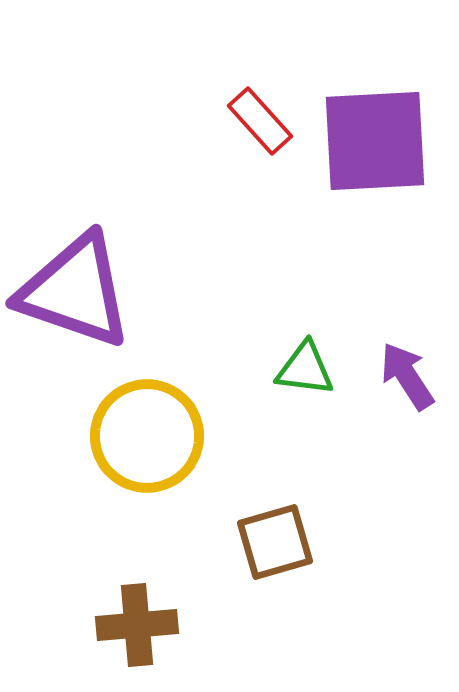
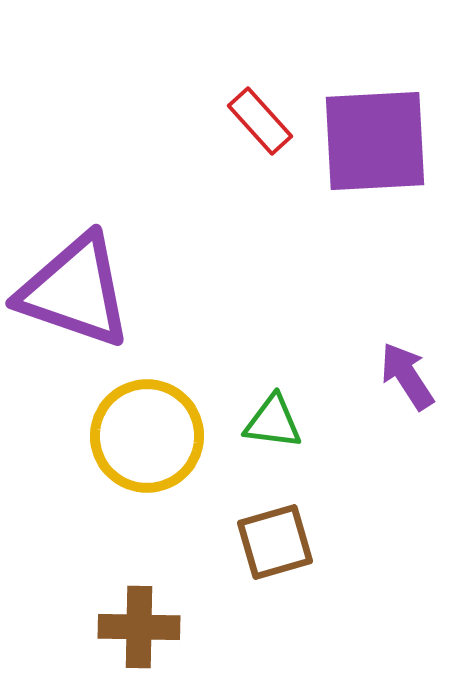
green triangle: moved 32 px left, 53 px down
brown cross: moved 2 px right, 2 px down; rotated 6 degrees clockwise
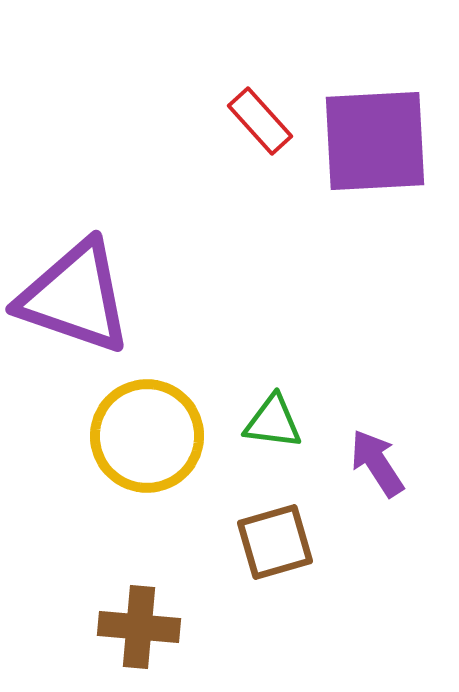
purple triangle: moved 6 px down
purple arrow: moved 30 px left, 87 px down
brown cross: rotated 4 degrees clockwise
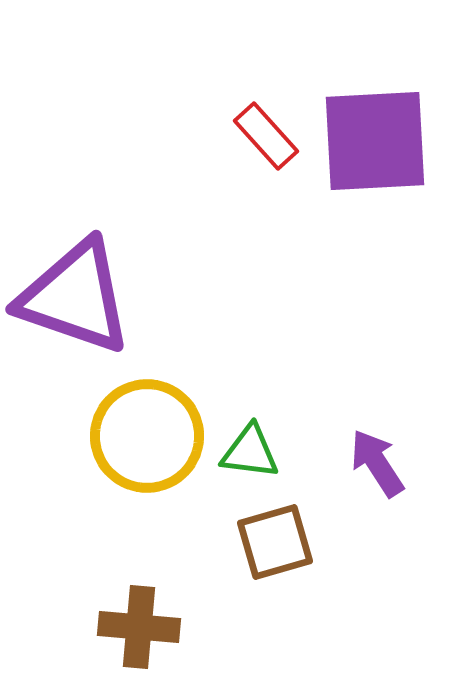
red rectangle: moved 6 px right, 15 px down
green triangle: moved 23 px left, 30 px down
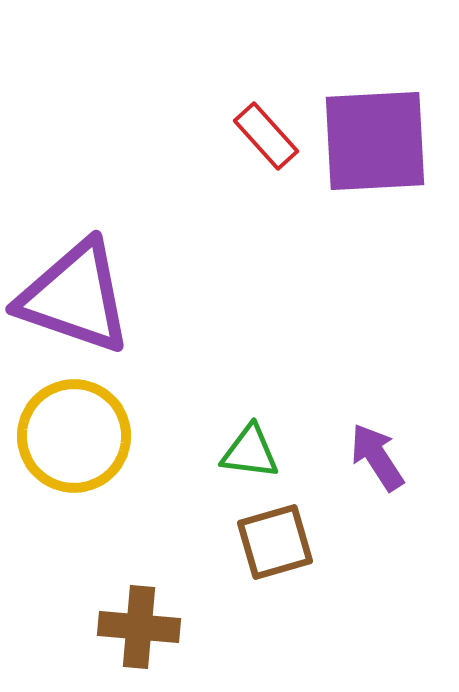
yellow circle: moved 73 px left
purple arrow: moved 6 px up
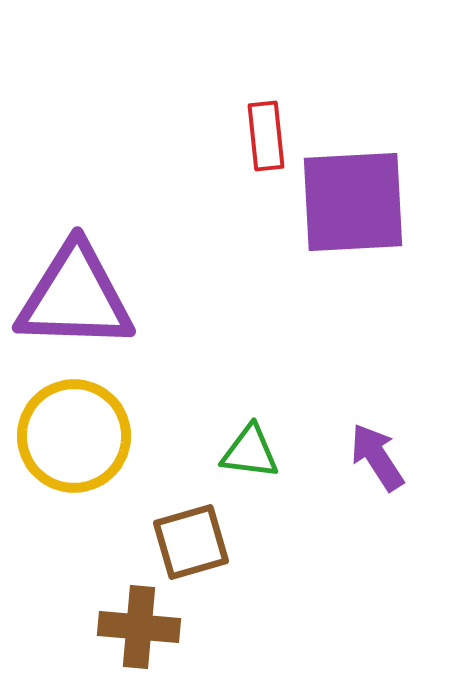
red rectangle: rotated 36 degrees clockwise
purple square: moved 22 px left, 61 px down
purple triangle: rotated 17 degrees counterclockwise
brown square: moved 84 px left
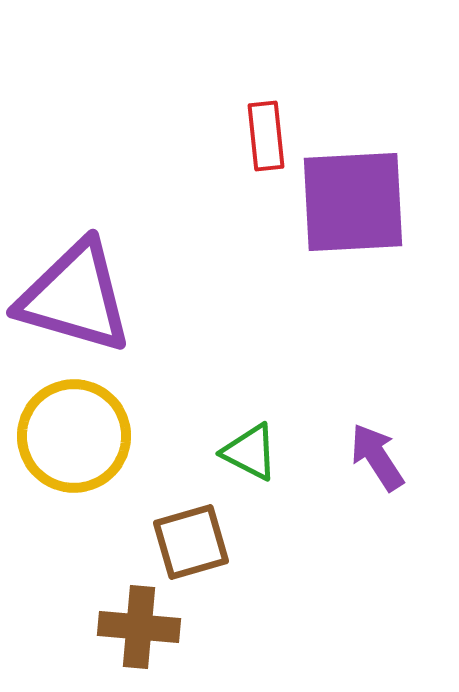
purple triangle: rotated 14 degrees clockwise
green triangle: rotated 20 degrees clockwise
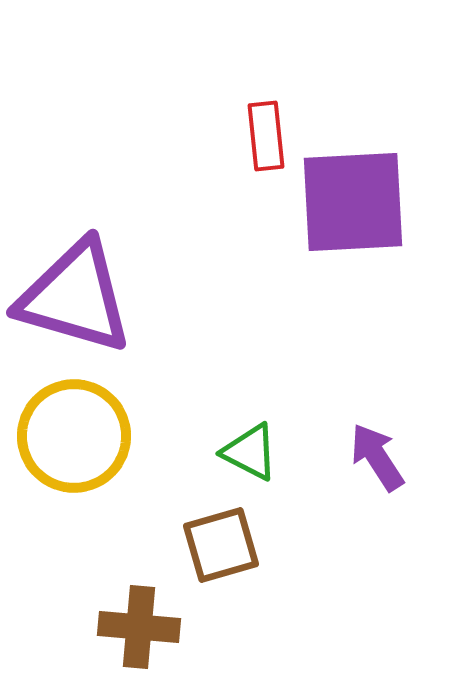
brown square: moved 30 px right, 3 px down
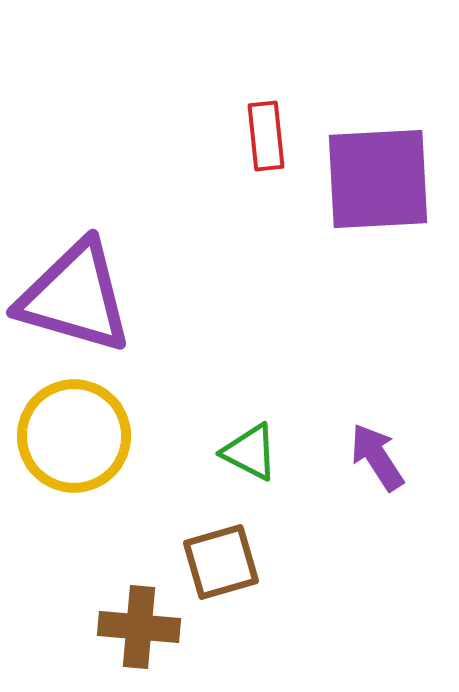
purple square: moved 25 px right, 23 px up
brown square: moved 17 px down
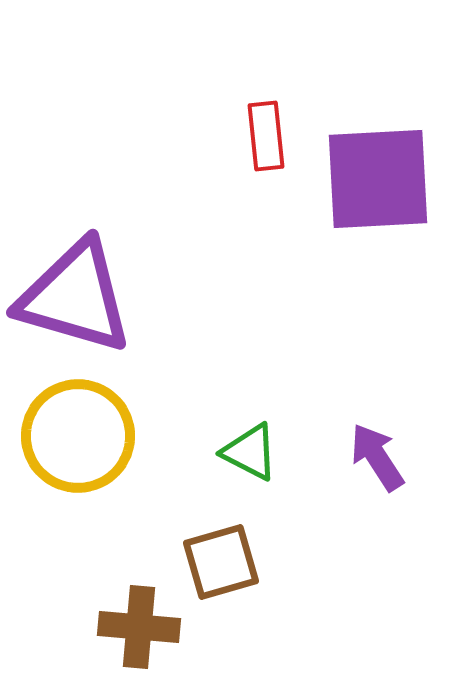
yellow circle: moved 4 px right
